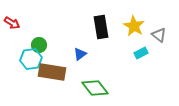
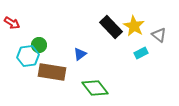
black rectangle: moved 10 px right; rotated 35 degrees counterclockwise
cyan hexagon: moved 3 px left, 3 px up
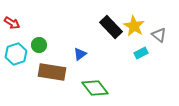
cyan hexagon: moved 12 px left, 2 px up; rotated 10 degrees counterclockwise
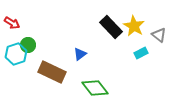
green circle: moved 11 px left
brown rectangle: rotated 16 degrees clockwise
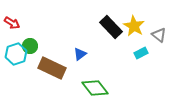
green circle: moved 2 px right, 1 px down
brown rectangle: moved 4 px up
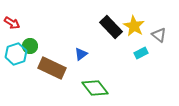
blue triangle: moved 1 px right
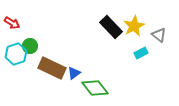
yellow star: rotated 15 degrees clockwise
blue triangle: moved 7 px left, 19 px down
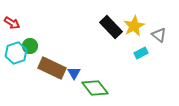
cyan hexagon: moved 1 px up
blue triangle: rotated 24 degrees counterclockwise
